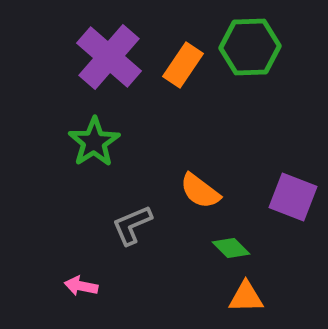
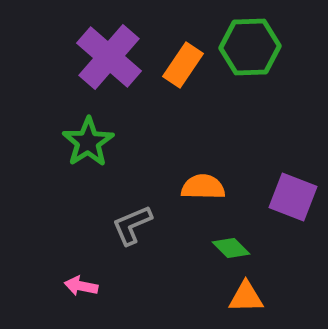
green star: moved 6 px left
orange semicircle: moved 3 px right, 4 px up; rotated 144 degrees clockwise
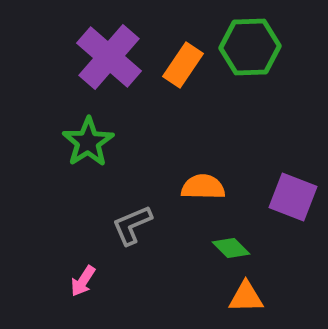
pink arrow: moved 2 px right, 5 px up; rotated 68 degrees counterclockwise
